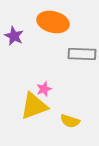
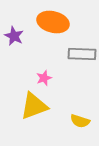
pink star: moved 11 px up
yellow semicircle: moved 10 px right
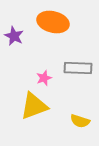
gray rectangle: moved 4 px left, 14 px down
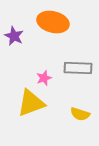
yellow triangle: moved 3 px left, 3 px up
yellow semicircle: moved 7 px up
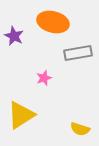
gray rectangle: moved 15 px up; rotated 12 degrees counterclockwise
yellow triangle: moved 10 px left, 12 px down; rotated 12 degrees counterclockwise
yellow semicircle: moved 15 px down
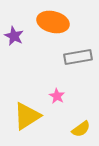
gray rectangle: moved 4 px down
pink star: moved 13 px right, 18 px down; rotated 21 degrees counterclockwise
yellow triangle: moved 6 px right, 1 px down
yellow semicircle: moved 1 px right; rotated 54 degrees counterclockwise
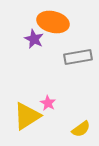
purple star: moved 20 px right, 3 px down
pink star: moved 9 px left, 7 px down
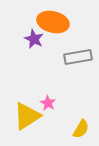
yellow semicircle: rotated 24 degrees counterclockwise
